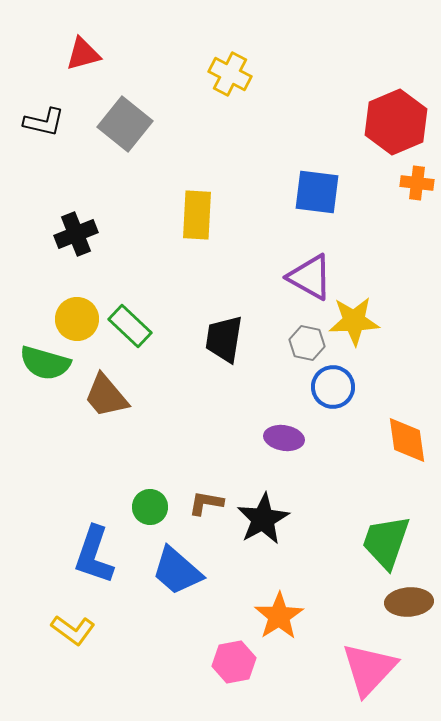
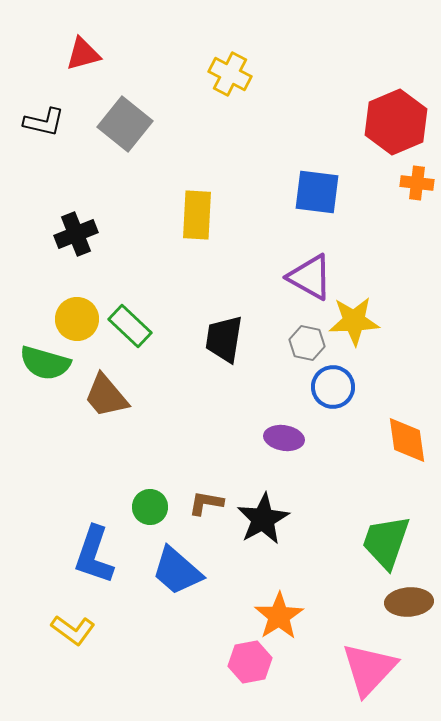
pink hexagon: moved 16 px right
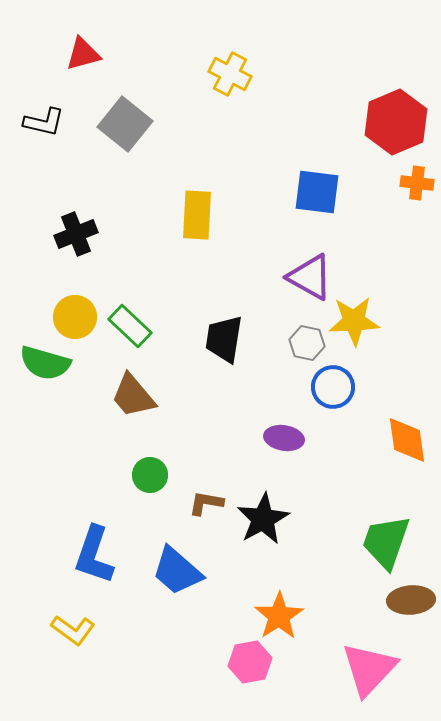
yellow circle: moved 2 px left, 2 px up
brown trapezoid: moved 27 px right
green circle: moved 32 px up
brown ellipse: moved 2 px right, 2 px up
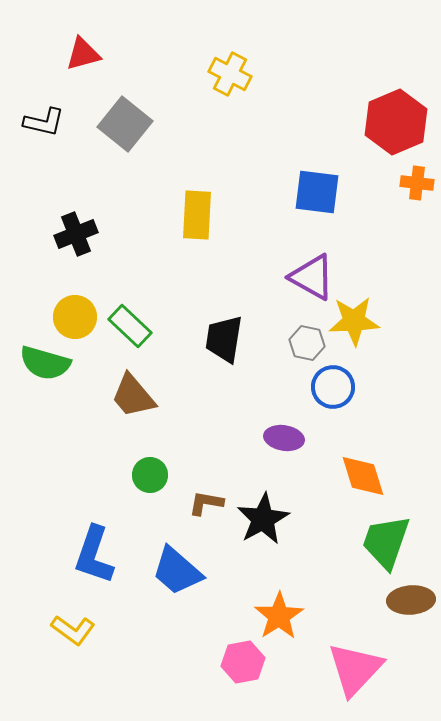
purple triangle: moved 2 px right
orange diamond: moved 44 px left, 36 px down; rotated 9 degrees counterclockwise
pink hexagon: moved 7 px left
pink triangle: moved 14 px left
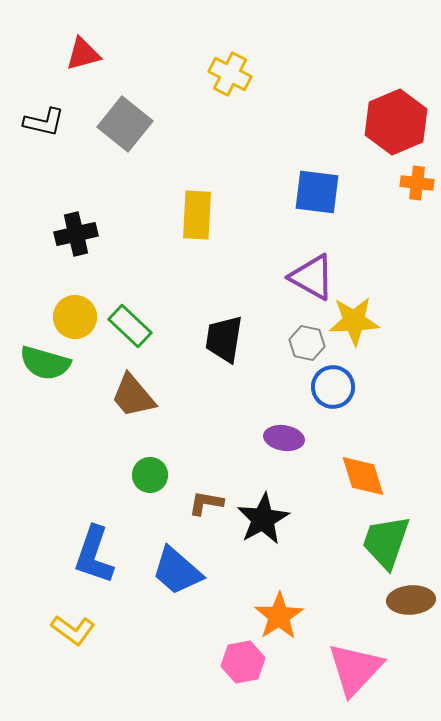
black cross: rotated 9 degrees clockwise
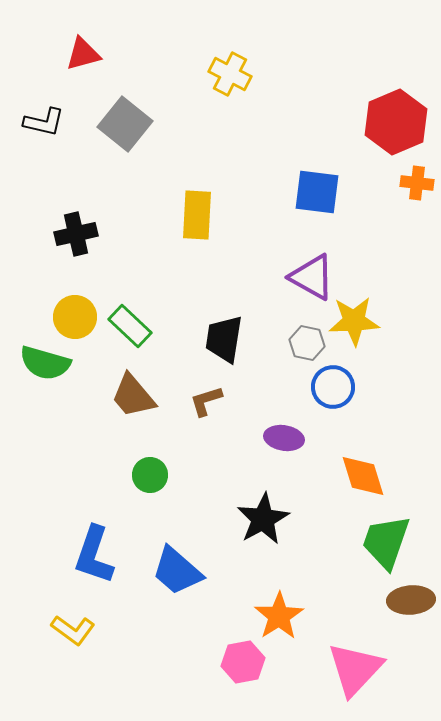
brown L-shape: moved 102 px up; rotated 27 degrees counterclockwise
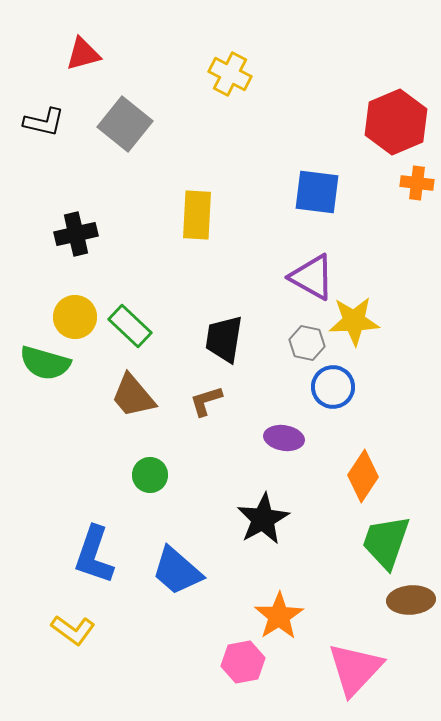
orange diamond: rotated 51 degrees clockwise
